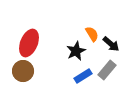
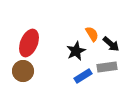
gray rectangle: moved 3 px up; rotated 42 degrees clockwise
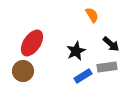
orange semicircle: moved 19 px up
red ellipse: moved 3 px right; rotated 12 degrees clockwise
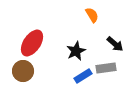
black arrow: moved 4 px right
gray rectangle: moved 1 px left, 1 px down
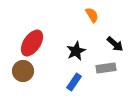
blue rectangle: moved 9 px left, 6 px down; rotated 24 degrees counterclockwise
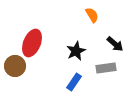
red ellipse: rotated 12 degrees counterclockwise
brown circle: moved 8 px left, 5 px up
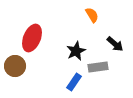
red ellipse: moved 5 px up
gray rectangle: moved 8 px left, 1 px up
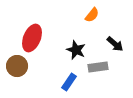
orange semicircle: rotated 70 degrees clockwise
black star: moved 1 px up; rotated 24 degrees counterclockwise
brown circle: moved 2 px right
blue rectangle: moved 5 px left
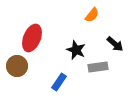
blue rectangle: moved 10 px left
